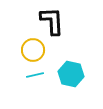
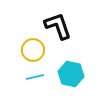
black L-shape: moved 6 px right, 5 px down; rotated 16 degrees counterclockwise
cyan line: moved 2 px down
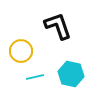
yellow circle: moved 12 px left, 1 px down
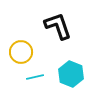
yellow circle: moved 1 px down
cyan hexagon: rotated 10 degrees clockwise
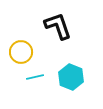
cyan hexagon: moved 3 px down
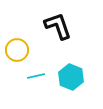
yellow circle: moved 4 px left, 2 px up
cyan line: moved 1 px right, 1 px up
